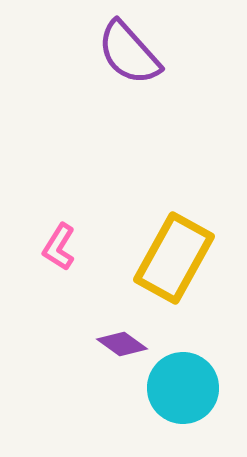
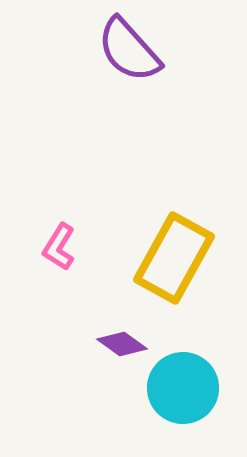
purple semicircle: moved 3 px up
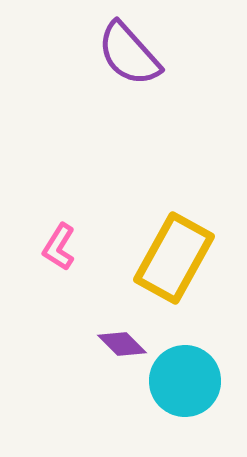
purple semicircle: moved 4 px down
purple diamond: rotated 9 degrees clockwise
cyan circle: moved 2 px right, 7 px up
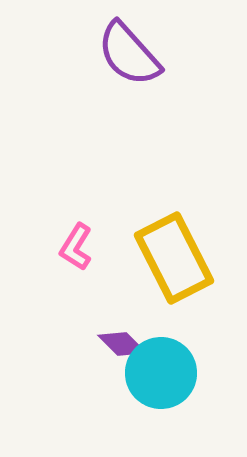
pink L-shape: moved 17 px right
yellow rectangle: rotated 56 degrees counterclockwise
cyan circle: moved 24 px left, 8 px up
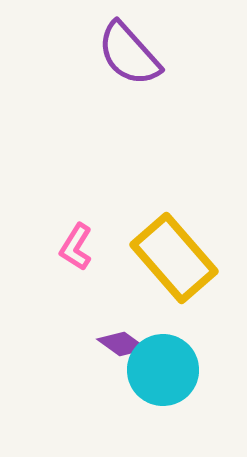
yellow rectangle: rotated 14 degrees counterclockwise
purple diamond: rotated 9 degrees counterclockwise
cyan circle: moved 2 px right, 3 px up
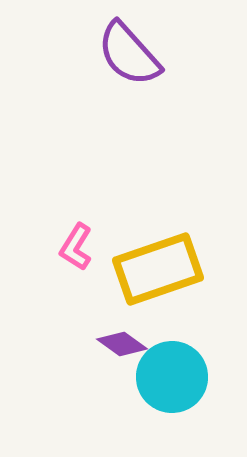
yellow rectangle: moved 16 px left, 11 px down; rotated 68 degrees counterclockwise
cyan circle: moved 9 px right, 7 px down
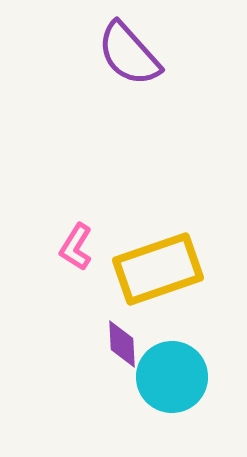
purple diamond: rotated 51 degrees clockwise
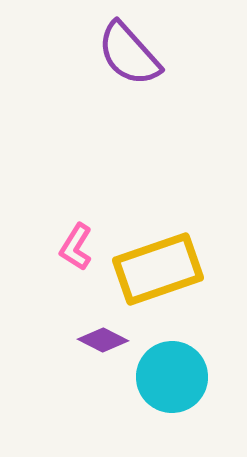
purple diamond: moved 19 px left, 4 px up; rotated 60 degrees counterclockwise
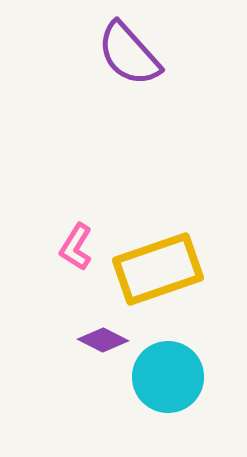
cyan circle: moved 4 px left
